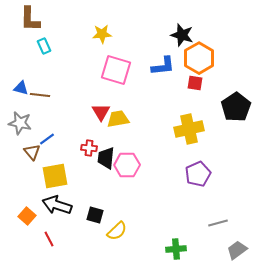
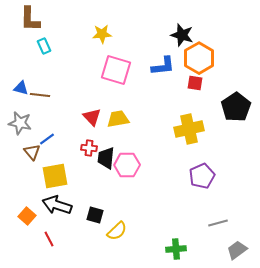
red triangle: moved 9 px left, 5 px down; rotated 12 degrees counterclockwise
purple pentagon: moved 4 px right, 2 px down
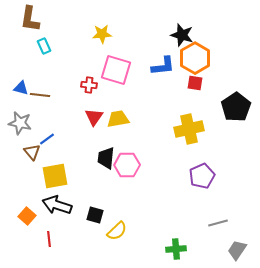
brown L-shape: rotated 8 degrees clockwise
orange hexagon: moved 4 px left
red triangle: moved 2 px right; rotated 18 degrees clockwise
red cross: moved 63 px up
red line: rotated 21 degrees clockwise
gray trapezoid: rotated 20 degrees counterclockwise
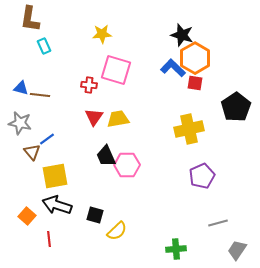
blue L-shape: moved 10 px right, 2 px down; rotated 130 degrees counterclockwise
black trapezoid: moved 2 px up; rotated 30 degrees counterclockwise
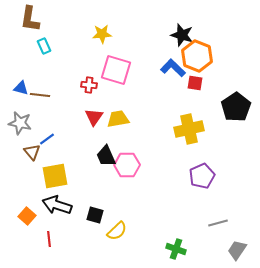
orange hexagon: moved 2 px right, 2 px up; rotated 8 degrees counterclockwise
green cross: rotated 24 degrees clockwise
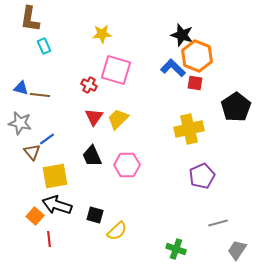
red cross: rotated 21 degrees clockwise
yellow trapezoid: rotated 35 degrees counterclockwise
black trapezoid: moved 14 px left
orange square: moved 8 px right
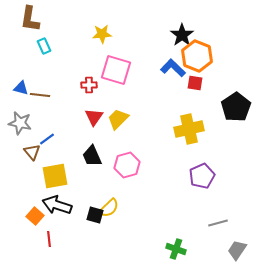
black star: rotated 20 degrees clockwise
red cross: rotated 28 degrees counterclockwise
pink hexagon: rotated 15 degrees counterclockwise
yellow semicircle: moved 8 px left, 23 px up
